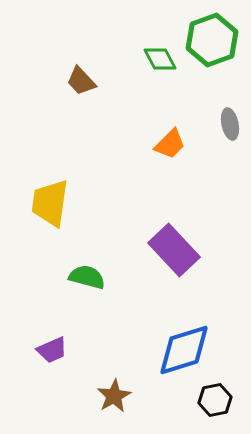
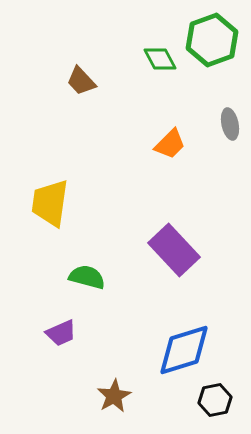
purple trapezoid: moved 9 px right, 17 px up
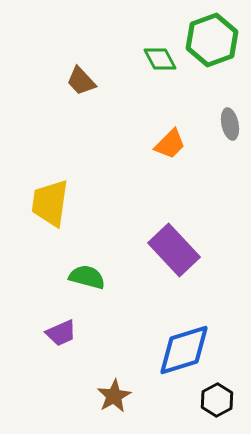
black hexagon: moved 2 px right; rotated 16 degrees counterclockwise
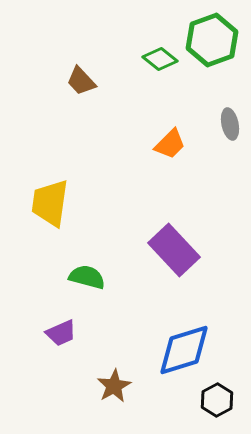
green diamond: rotated 24 degrees counterclockwise
brown star: moved 10 px up
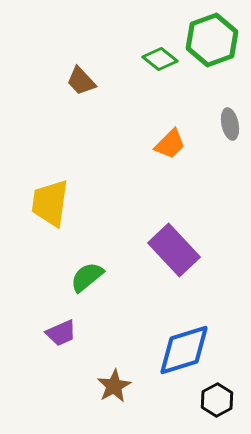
green semicircle: rotated 54 degrees counterclockwise
